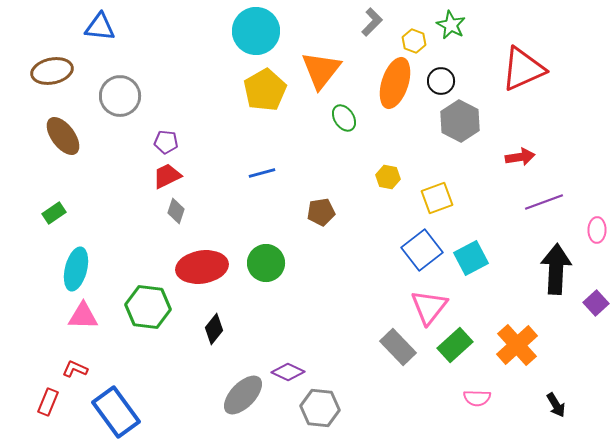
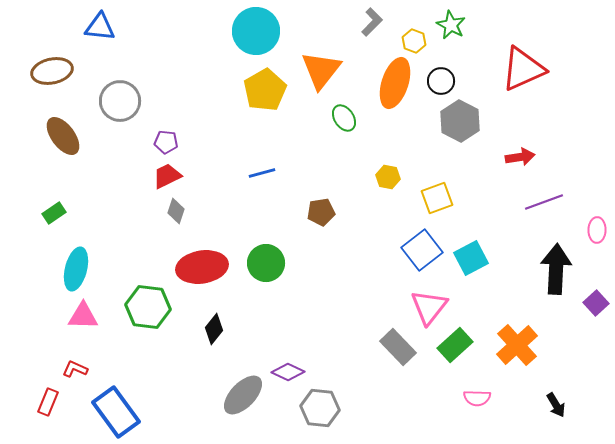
gray circle at (120, 96): moved 5 px down
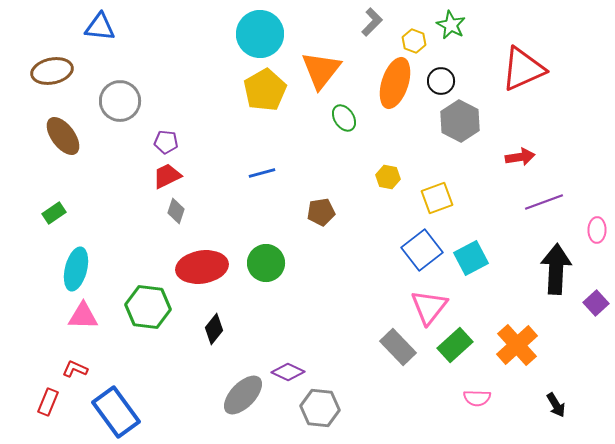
cyan circle at (256, 31): moved 4 px right, 3 px down
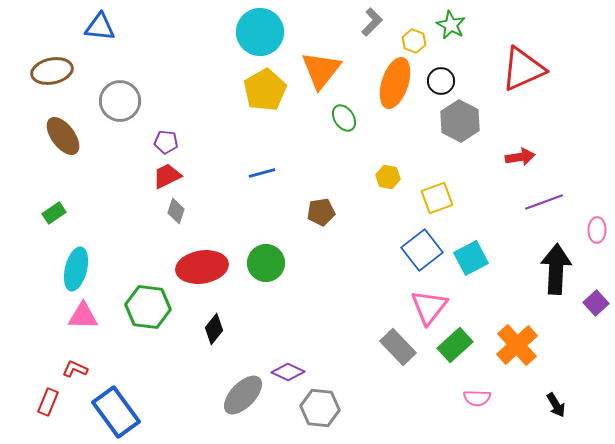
cyan circle at (260, 34): moved 2 px up
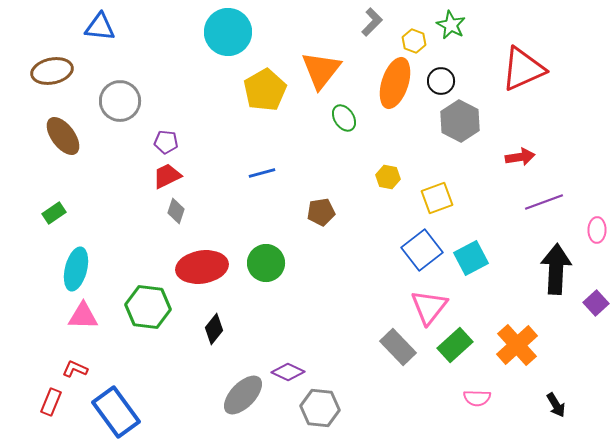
cyan circle at (260, 32): moved 32 px left
red rectangle at (48, 402): moved 3 px right
